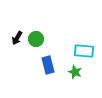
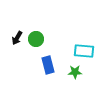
green star: rotated 24 degrees counterclockwise
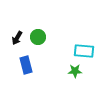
green circle: moved 2 px right, 2 px up
blue rectangle: moved 22 px left
green star: moved 1 px up
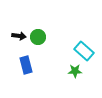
black arrow: moved 2 px right, 2 px up; rotated 112 degrees counterclockwise
cyan rectangle: rotated 36 degrees clockwise
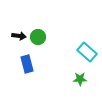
cyan rectangle: moved 3 px right, 1 px down
blue rectangle: moved 1 px right, 1 px up
green star: moved 5 px right, 8 px down
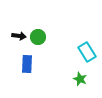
cyan rectangle: rotated 18 degrees clockwise
blue rectangle: rotated 18 degrees clockwise
green star: rotated 24 degrees clockwise
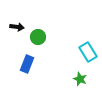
black arrow: moved 2 px left, 9 px up
cyan rectangle: moved 1 px right
blue rectangle: rotated 18 degrees clockwise
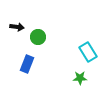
green star: moved 1 px up; rotated 24 degrees counterclockwise
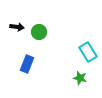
green circle: moved 1 px right, 5 px up
green star: rotated 16 degrees clockwise
